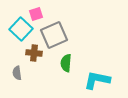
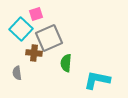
gray square: moved 5 px left, 3 px down
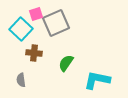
gray square: moved 7 px right, 15 px up
green semicircle: rotated 30 degrees clockwise
gray semicircle: moved 4 px right, 7 px down
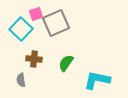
brown cross: moved 6 px down
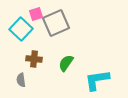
cyan L-shape: rotated 20 degrees counterclockwise
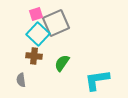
cyan square: moved 17 px right, 5 px down
brown cross: moved 3 px up
green semicircle: moved 4 px left
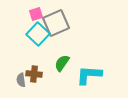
brown cross: moved 18 px down
cyan L-shape: moved 8 px left, 5 px up; rotated 12 degrees clockwise
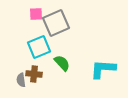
pink square: rotated 16 degrees clockwise
cyan square: moved 1 px right, 13 px down; rotated 25 degrees clockwise
green semicircle: rotated 102 degrees clockwise
cyan L-shape: moved 14 px right, 6 px up
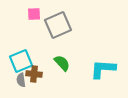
pink square: moved 2 px left
gray square: moved 2 px right, 2 px down
cyan square: moved 18 px left, 14 px down
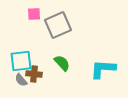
cyan square: rotated 15 degrees clockwise
gray semicircle: rotated 32 degrees counterclockwise
